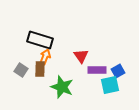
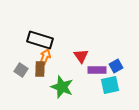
blue square: moved 2 px left, 5 px up
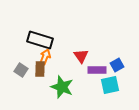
blue square: moved 1 px right, 1 px up
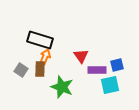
blue square: rotated 16 degrees clockwise
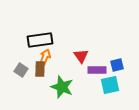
black rectangle: rotated 25 degrees counterclockwise
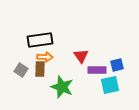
orange arrow: rotated 70 degrees clockwise
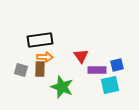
gray square: rotated 16 degrees counterclockwise
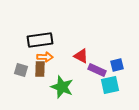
red triangle: rotated 28 degrees counterclockwise
purple rectangle: rotated 24 degrees clockwise
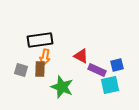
orange arrow: rotated 98 degrees clockwise
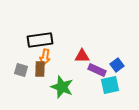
red triangle: moved 1 px right; rotated 28 degrees counterclockwise
blue square: rotated 24 degrees counterclockwise
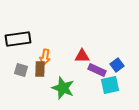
black rectangle: moved 22 px left, 1 px up
green star: moved 1 px right, 1 px down
